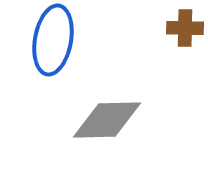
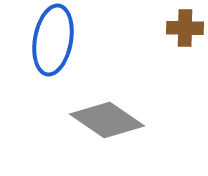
gray diamond: rotated 36 degrees clockwise
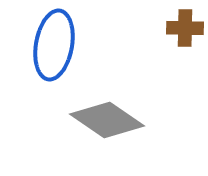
blue ellipse: moved 1 px right, 5 px down
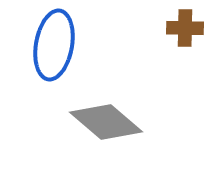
gray diamond: moved 1 px left, 2 px down; rotated 6 degrees clockwise
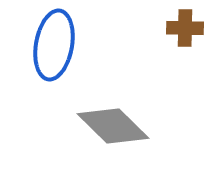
gray diamond: moved 7 px right, 4 px down; rotated 4 degrees clockwise
